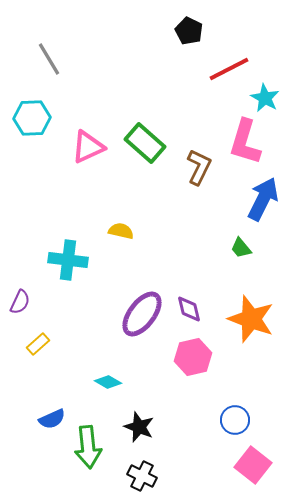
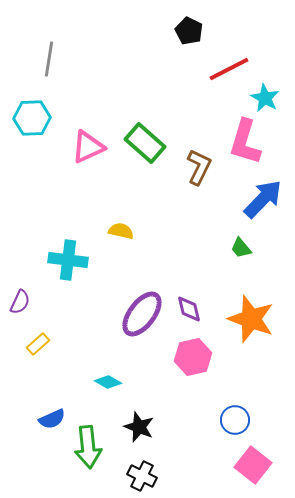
gray line: rotated 40 degrees clockwise
blue arrow: rotated 18 degrees clockwise
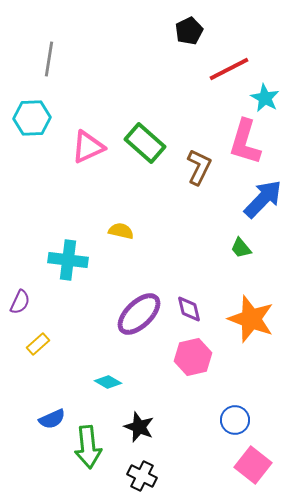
black pentagon: rotated 20 degrees clockwise
purple ellipse: moved 3 px left; rotated 9 degrees clockwise
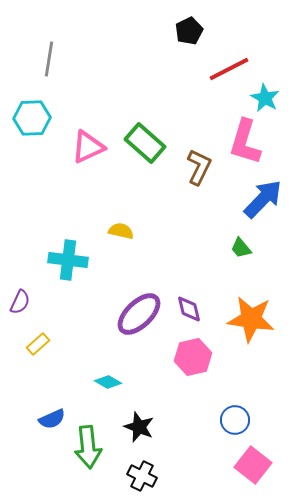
orange star: rotated 12 degrees counterclockwise
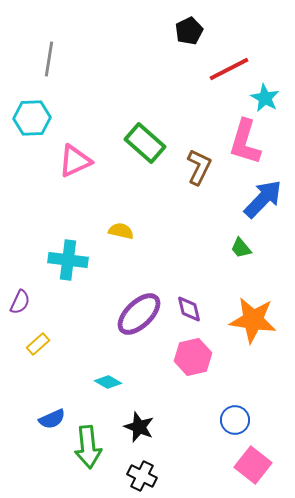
pink triangle: moved 13 px left, 14 px down
orange star: moved 2 px right, 1 px down
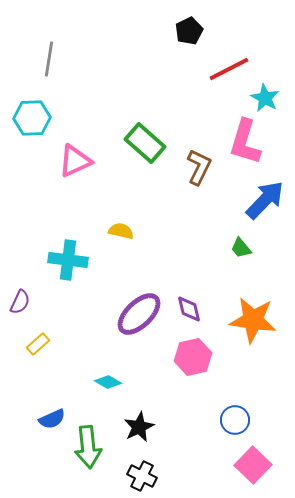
blue arrow: moved 2 px right, 1 px down
black star: rotated 24 degrees clockwise
pink square: rotated 6 degrees clockwise
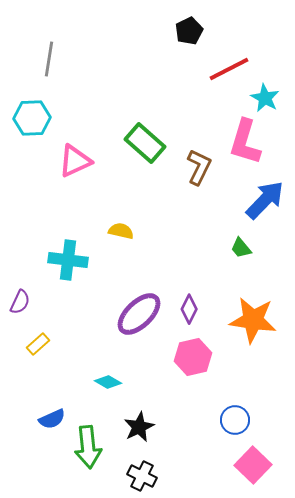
purple diamond: rotated 40 degrees clockwise
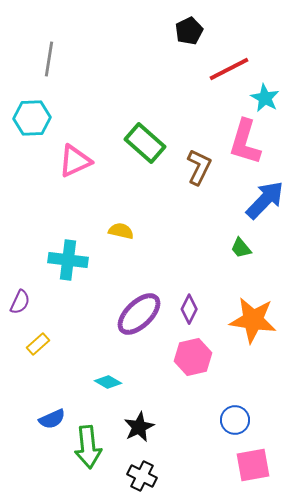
pink square: rotated 36 degrees clockwise
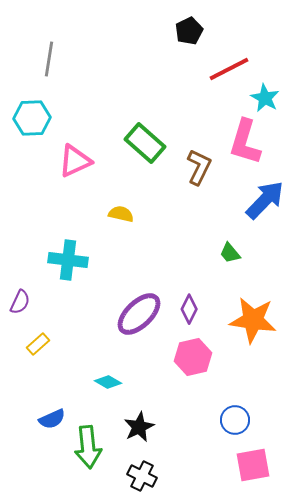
yellow semicircle: moved 17 px up
green trapezoid: moved 11 px left, 5 px down
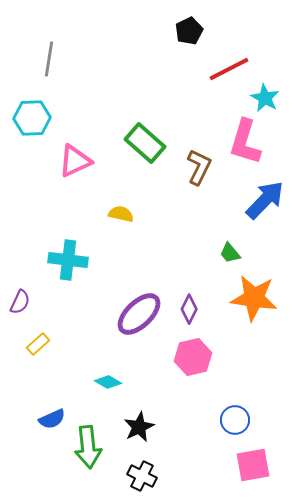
orange star: moved 1 px right, 22 px up
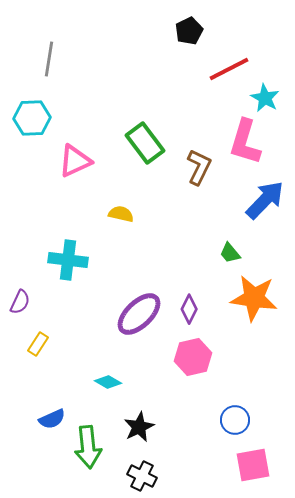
green rectangle: rotated 12 degrees clockwise
yellow rectangle: rotated 15 degrees counterclockwise
